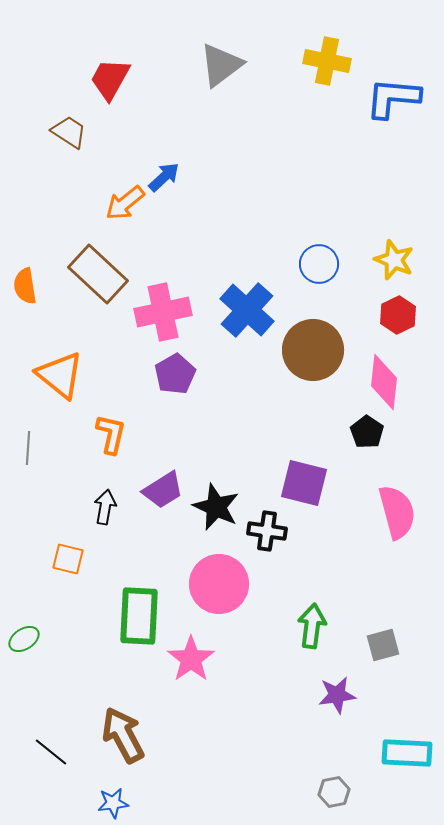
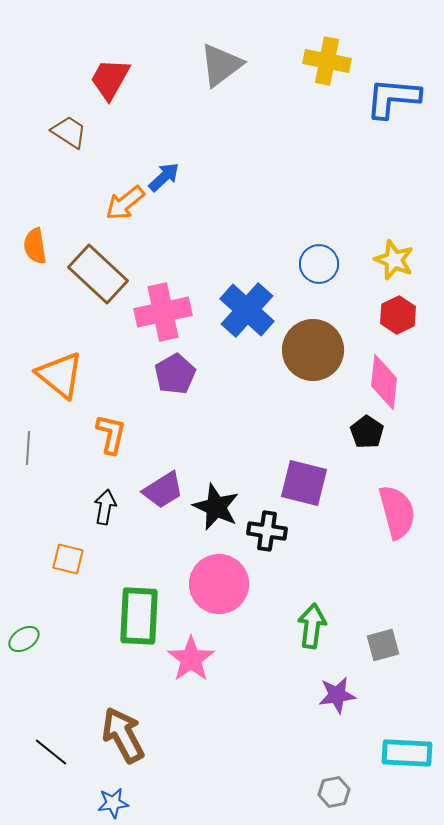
orange semicircle: moved 10 px right, 40 px up
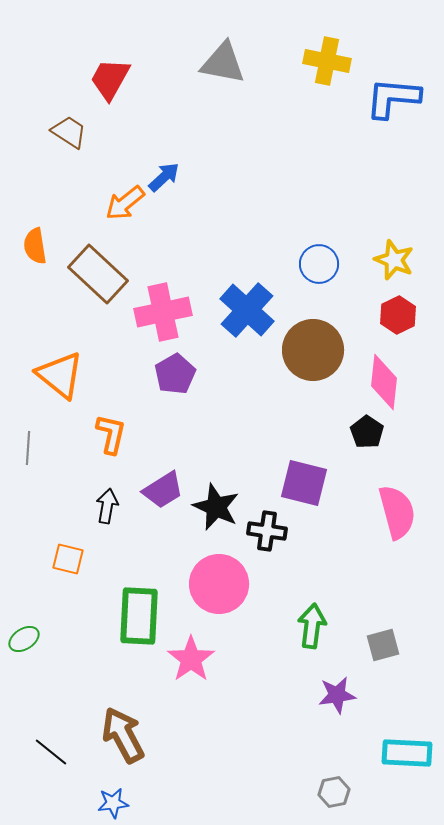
gray triangle: moved 2 px right, 2 px up; rotated 48 degrees clockwise
black arrow: moved 2 px right, 1 px up
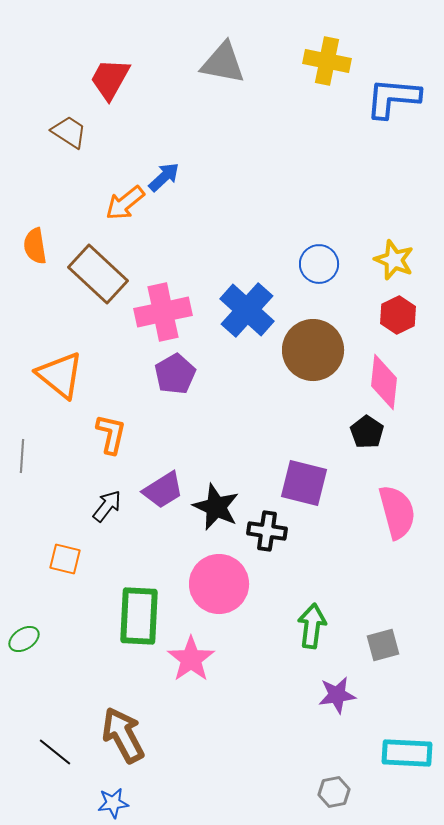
gray line: moved 6 px left, 8 px down
black arrow: rotated 28 degrees clockwise
orange square: moved 3 px left
black line: moved 4 px right
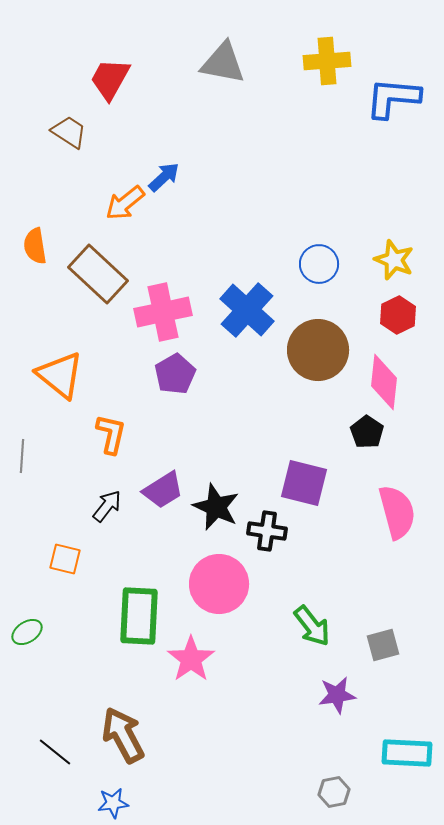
yellow cross: rotated 15 degrees counterclockwise
brown circle: moved 5 px right
green arrow: rotated 135 degrees clockwise
green ellipse: moved 3 px right, 7 px up
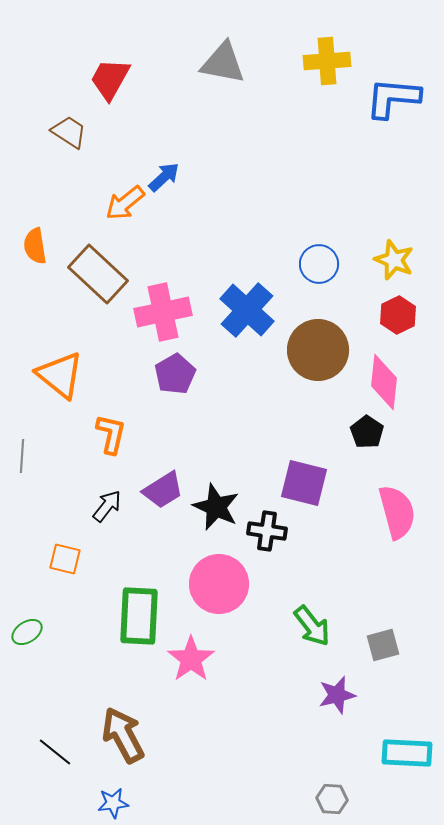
purple star: rotated 6 degrees counterclockwise
gray hexagon: moved 2 px left, 7 px down; rotated 16 degrees clockwise
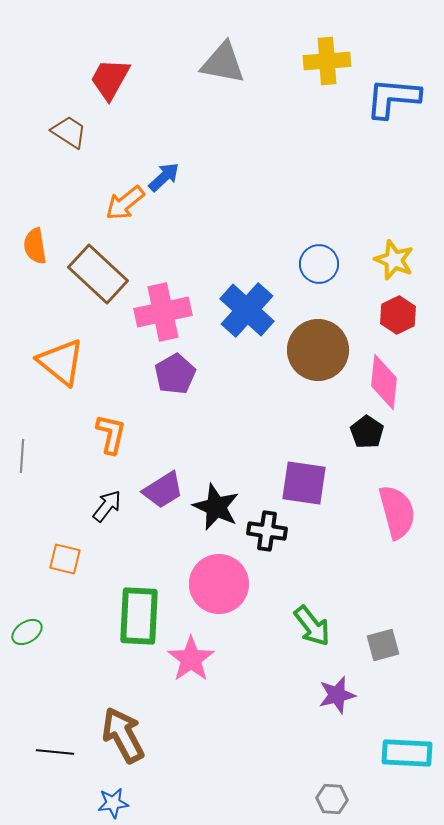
orange triangle: moved 1 px right, 13 px up
purple square: rotated 6 degrees counterclockwise
black line: rotated 33 degrees counterclockwise
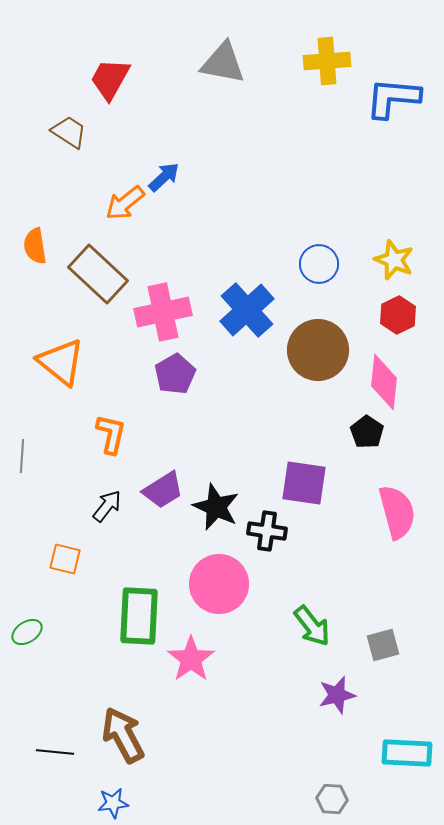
blue cross: rotated 6 degrees clockwise
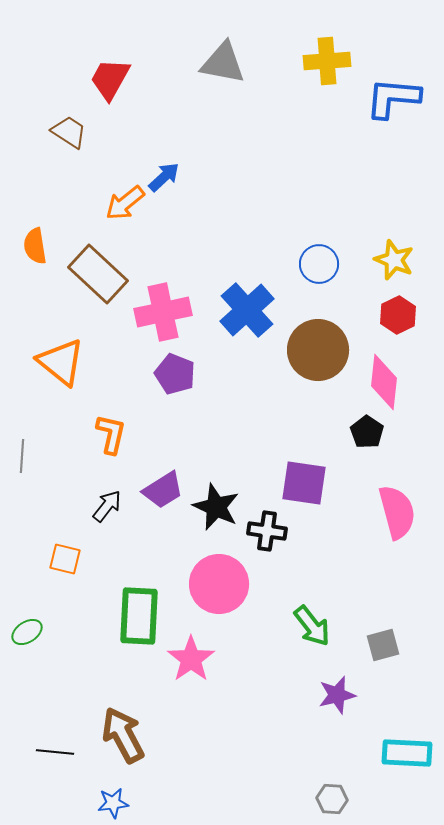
purple pentagon: rotated 21 degrees counterclockwise
